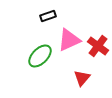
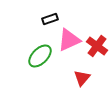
black rectangle: moved 2 px right, 3 px down
red cross: moved 1 px left
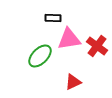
black rectangle: moved 3 px right, 1 px up; rotated 21 degrees clockwise
pink triangle: moved 1 px up; rotated 15 degrees clockwise
red triangle: moved 9 px left, 4 px down; rotated 24 degrees clockwise
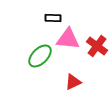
pink triangle: moved 1 px left; rotated 15 degrees clockwise
